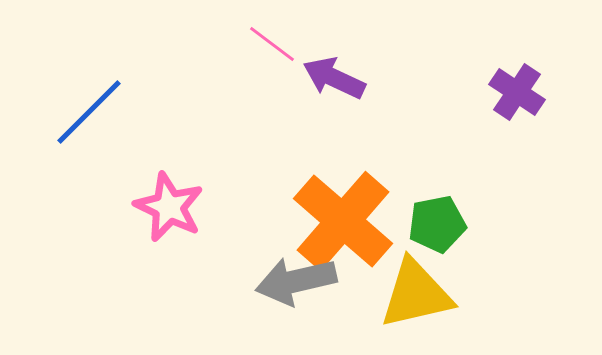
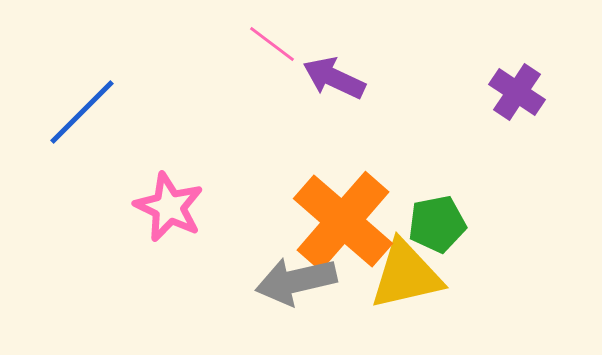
blue line: moved 7 px left
yellow triangle: moved 10 px left, 19 px up
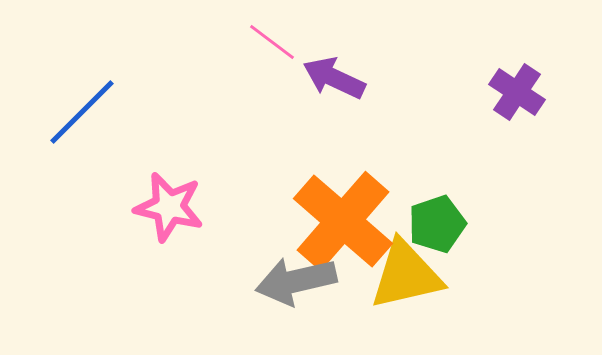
pink line: moved 2 px up
pink star: rotated 12 degrees counterclockwise
green pentagon: rotated 8 degrees counterclockwise
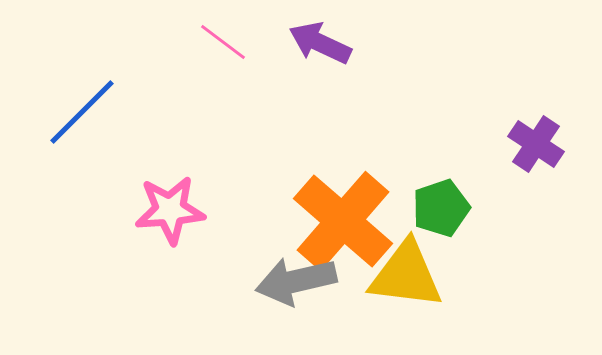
pink line: moved 49 px left
purple arrow: moved 14 px left, 35 px up
purple cross: moved 19 px right, 52 px down
pink star: moved 1 px right, 3 px down; rotated 18 degrees counterclockwise
green pentagon: moved 4 px right, 16 px up
yellow triangle: rotated 20 degrees clockwise
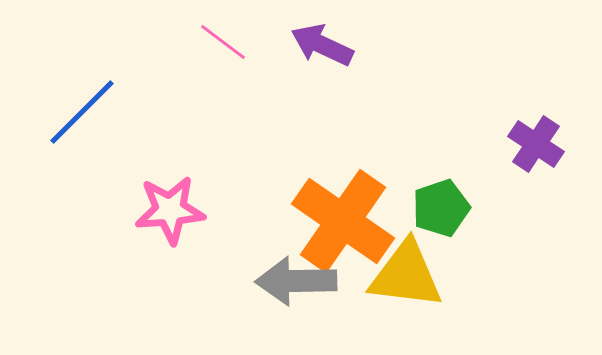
purple arrow: moved 2 px right, 2 px down
orange cross: rotated 6 degrees counterclockwise
gray arrow: rotated 12 degrees clockwise
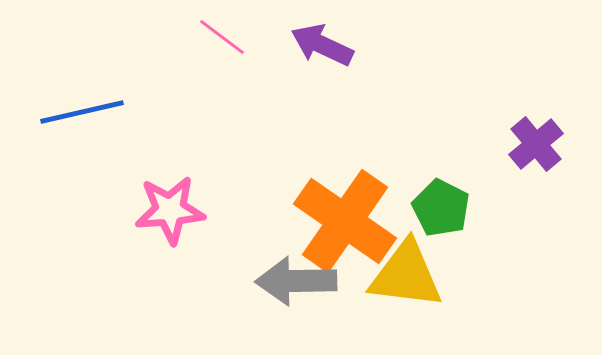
pink line: moved 1 px left, 5 px up
blue line: rotated 32 degrees clockwise
purple cross: rotated 16 degrees clockwise
green pentagon: rotated 26 degrees counterclockwise
orange cross: moved 2 px right
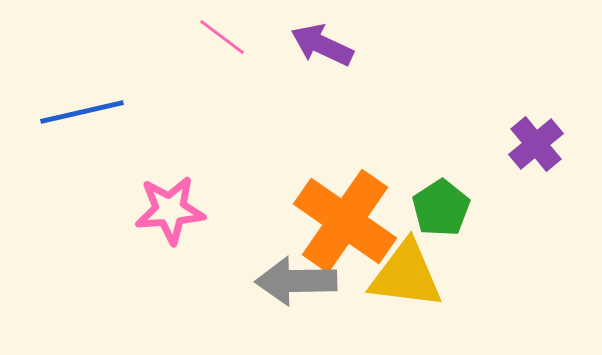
green pentagon: rotated 12 degrees clockwise
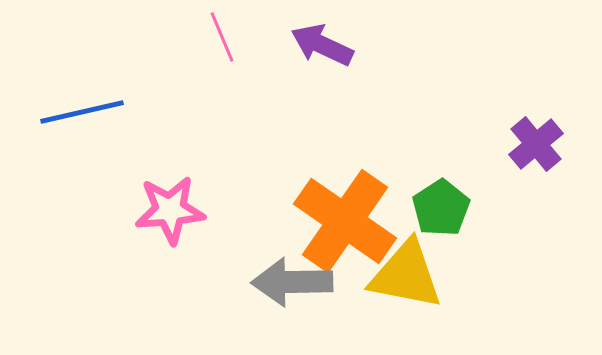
pink line: rotated 30 degrees clockwise
yellow triangle: rotated 4 degrees clockwise
gray arrow: moved 4 px left, 1 px down
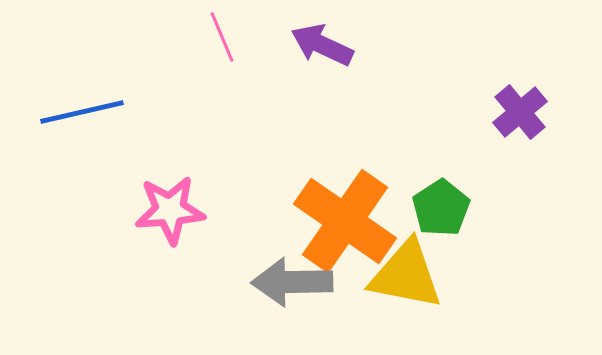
purple cross: moved 16 px left, 32 px up
